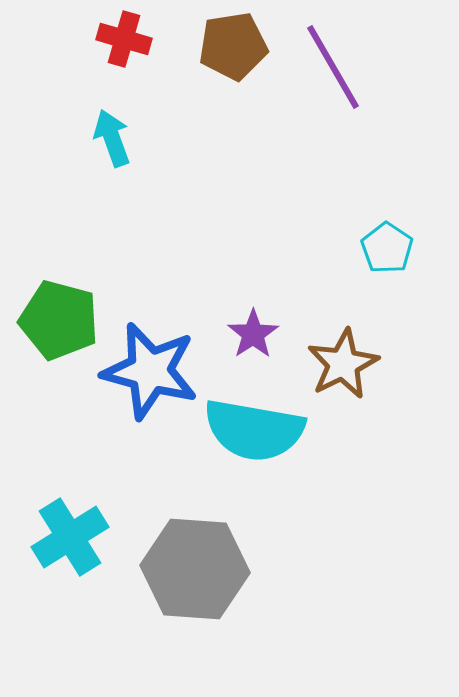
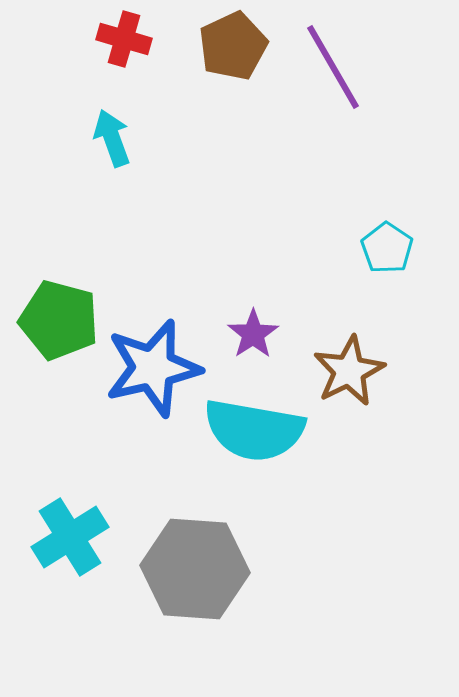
brown pentagon: rotated 16 degrees counterclockwise
brown star: moved 6 px right, 7 px down
blue star: moved 3 px right, 3 px up; rotated 28 degrees counterclockwise
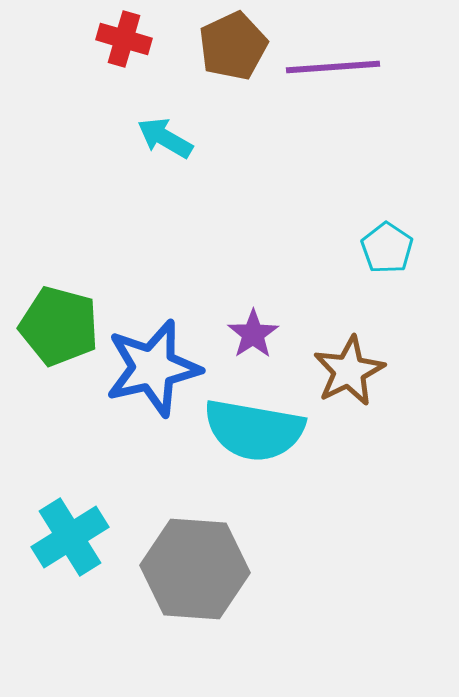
purple line: rotated 64 degrees counterclockwise
cyan arrow: moved 53 px right; rotated 40 degrees counterclockwise
green pentagon: moved 6 px down
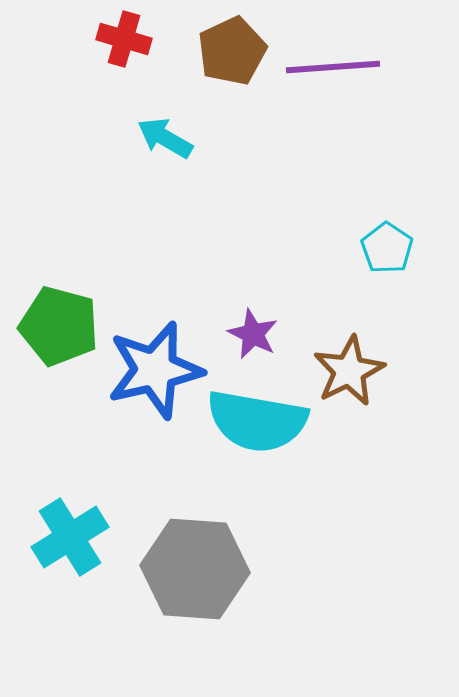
brown pentagon: moved 1 px left, 5 px down
purple star: rotated 12 degrees counterclockwise
blue star: moved 2 px right, 2 px down
cyan semicircle: moved 3 px right, 9 px up
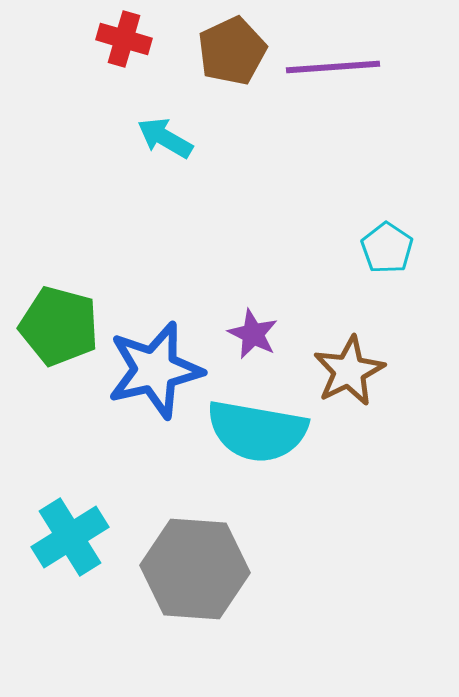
cyan semicircle: moved 10 px down
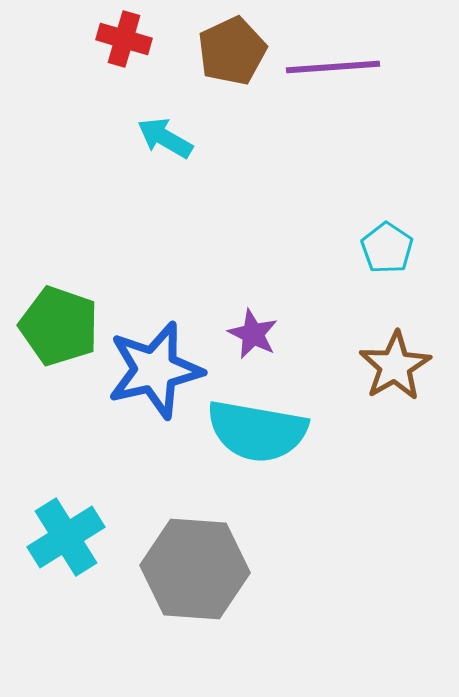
green pentagon: rotated 4 degrees clockwise
brown star: moved 46 px right, 5 px up; rotated 4 degrees counterclockwise
cyan cross: moved 4 px left
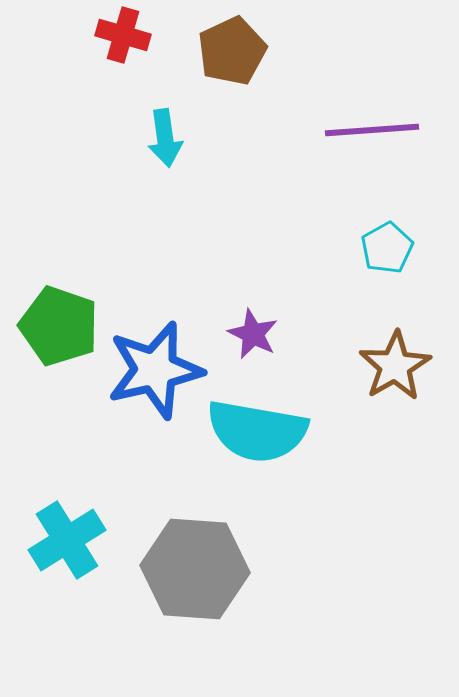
red cross: moved 1 px left, 4 px up
purple line: moved 39 px right, 63 px down
cyan arrow: rotated 128 degrees counterclockwise
cyan pentagon: rotated 9 degrees clockwise
cyan cross: moved 1 px right, 3 px down
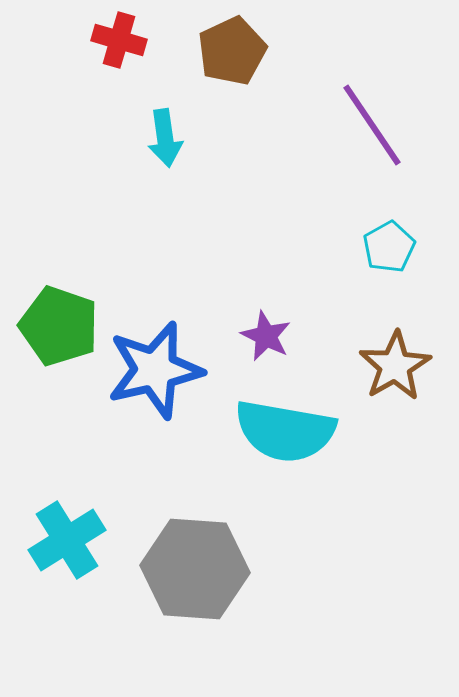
red cross: moved 4 px left, 5 px down
purple line: moved 5 px up; rotated 60 degrees clockwise
cyan pentagon: moved 2 px right, 1 px up
purple star: moved 13 px right, 2 px down
cyan semicircle: moved 28 px right
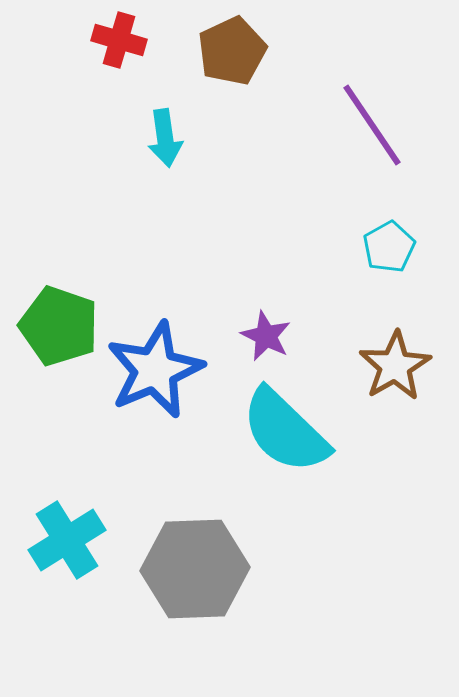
blue star: rotated 10 degrees counterclockwise
cyan semicircle: rotated 34 degrees clockwise
gray hexagon: rotated 6 degrees counterclockwise
